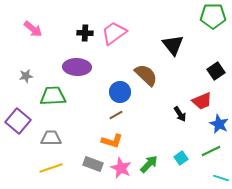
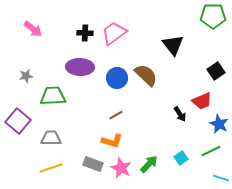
purple ellipse: moved 3 px right
blue circle: moved 3 px left, 14 px up
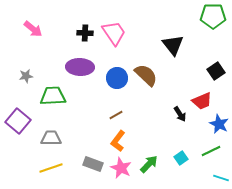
pink trapezoid: rotated 92 degrees clockwise
orange L-shape: moved 6 px right; rotated 110 degrees clockwise
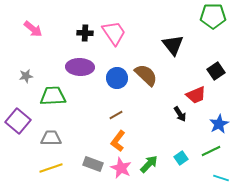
red trapezoid: moved 6 px left, 6 px up
blue star: rotated 18 degrees clockwise
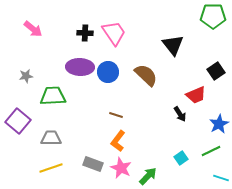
blue circle: moved 9 px left, 6 px up
brown line: rotated 48 degrees clockwise
green arrow: moved 1 px left, 12 px down
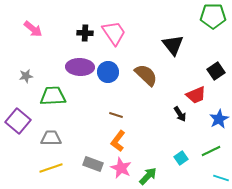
blue star: moved 5 px up
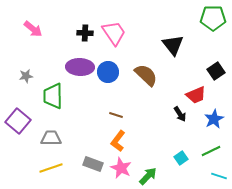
green pentagon: moved 2 px down
green trapezoid: rotated 88 degrees counterclockwise
blue star: moved 5 px left
cyan line: moved 2 px left, 2 px up
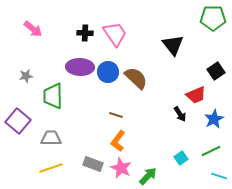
pink trapezoid: moved 1 px right, 1 px down
brown semicircle: moved 10 px left, 3 px down
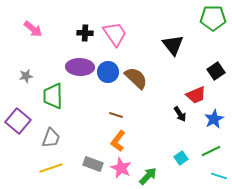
gray trapezoid: rotated 110 degrees clockwise
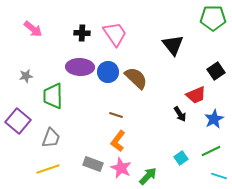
black cross: moved 3 px left
yellow line: moved 3 px left, 1 px down
